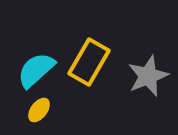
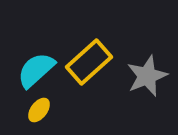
yellow rectangle: rotated 18 degrees clockwise
gray star: moved 1 px left
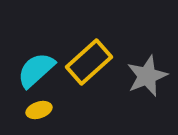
yellow ellipse: rotated 35 degrees clockwise
